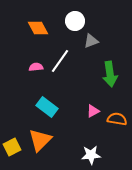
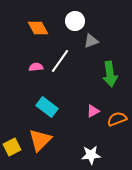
orange semicircle: rotated 30 degrees counterclockwise
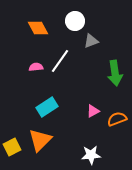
green arrow: moved 5 px right, 1 px up
cyan rectangle: rotated 70 degrees counterclockwise
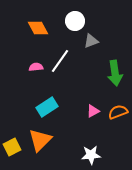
orange semicircle: moved 1 px right, 7 px up
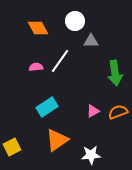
gray triangle: rotated 21 degrees clockwise
orange triangle: moved 17 px right; rotated 10 degrees clockwise
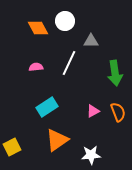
white circle: moved 10 px left
white line: moved 9 px right, 2 px down; rotated 10 degrees counterclockwise
orange semicircle: rotated 90 degrees clockwise
